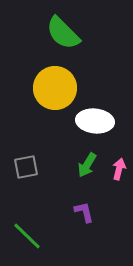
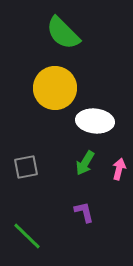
green arrow: moved 2 px left, 2 px up
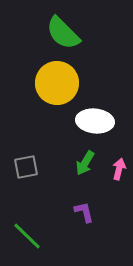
yellow circle: moved 2 px right, 5 px up
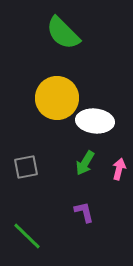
yellow circle: moved 15 px down
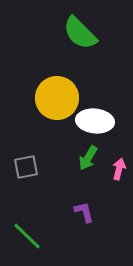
green semicircle: moved 17 px right
green arrow: moved 3 px right, 5 px up
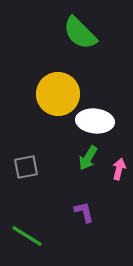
yellow circle: moved 1 px right, 4 px up
green line: rotated 12 degrees counterclockwise
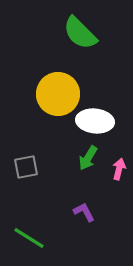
purple L-shape: rotated 15 degrees counterclockwise
green line: moved 2 px right, 2 px down
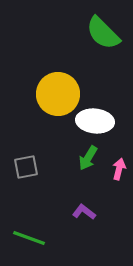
green semicircle: moved 23 px right
purple L-shape: rotated 25 degrees counterclockwise
green line: rotated 12 degrees counterclockwise
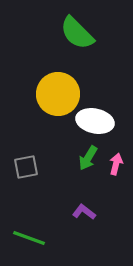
green semicircle: moved 26 px left
white ellipse: rotated 6 degrees clockwise
pink arrow: moved 3 px left, 5 px up
